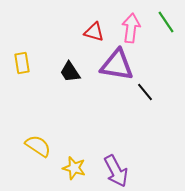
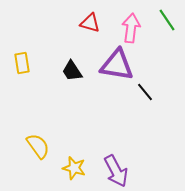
green line: moved 1 px right, 2 px up
red triangle: moved 4 px left, 9 px up
black trapezoid: moved 2 px right, 1 px up
yellow semicircle: rotated 20 degrees clockwise
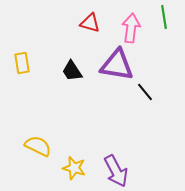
green line: moved 3 px left, 3 px up; rotated 25 degrees clockwise
yellow semicircle: rotated 28 degrees counterclockwise
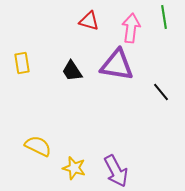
red triangle: moved 1 px left, 2 px up
black line: moved 16 px right
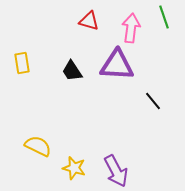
green line: rotated 10 degrees counterclockwise
purple triangle: rotated 6 degrees counterclockwise
black line: moved 8 px left, 9 px down
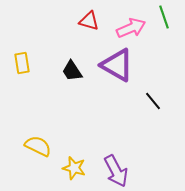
pink arrow: rotated 60 degrees clockwise
purple triangle: rotated 27 degrees clockwise
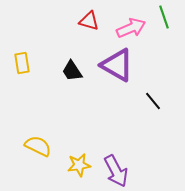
yellow star: moved 5 px right, 3 px up; rotated 25 degrees counterclockwise
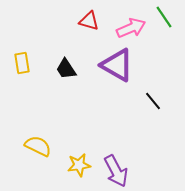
green line: rotated 15 degrees counterclockwise
black trapezoid: moved 6 px left, 2 px up
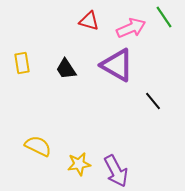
yellow star: moved 1 px up
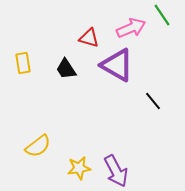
green line: moved 2 px left, 2 px up
red triangle: moved 17 px down
yellow rectangle: moved 1 px right
yellow semicircle: rotated 116 degrees clockwise
yellow star: moved 4 px down
